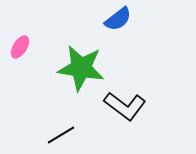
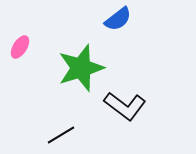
green star: rotated 27 degrees counterclockwise
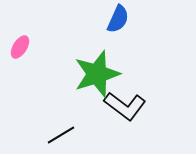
blue semicircle: rotated 28 degrees counterclockwise
green star: moved 16 px right, 6 px down
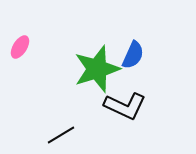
blue semicircle: moved 15 px right, 36 px down
green star: moved 5 px up
black L-shape: rotated 12 degrees counterclockwise
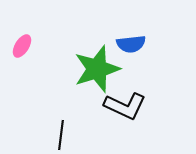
pink ellipse: moved 2 px right, 1 px up
blue semicircle: moved 2 px left, 11 px up; rotated 60 degrees clockwise
black line: rotated 52 degrees counterclockwise
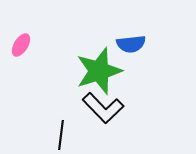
pink ellipse: moved 1 px left, 1 px up
green star: moved 2 px right, 2 px down
black L-shape: moved 22 px left, 2 px down; rotated 21 degrees clockwise
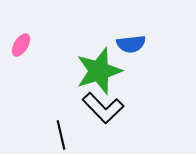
black line: rotated 20 degrees counterclockwise
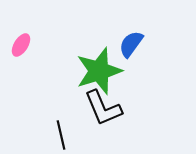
blue semicircle: rotated 132 degrees clockwise
black L-shape: rotated 21 degrees clockwise
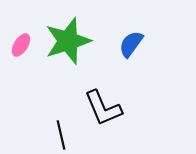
green star: moved 31 px left, 30 px up
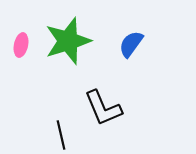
pink ellipse: rotated 20 degrees counterclockwise
